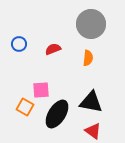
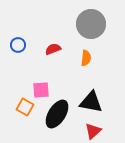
blue circle: moved 1 px left, 1 px down
orange semicircle: moved 2 px left
red triangle: rotated 42 degrees clockwise
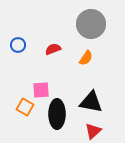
orange semicircle: rotated 28 degrees clockwise
black ellipse: rotated 32 degrees counterclockwise
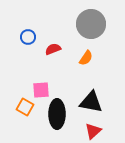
blue circle: moved 10 px right, 8 px up
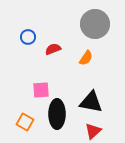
gray circle: moved 4 px right
orange square: moved 15 px down
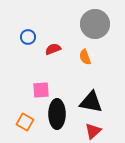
orange semicircle: moved 1 px left, 1 px up; rotated 126 degrees clockwise
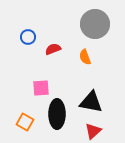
pink square: moved 2 px up
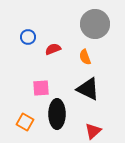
black triangle: moved 3 px left, 13 px up; rotated 15 degrees clockwise
